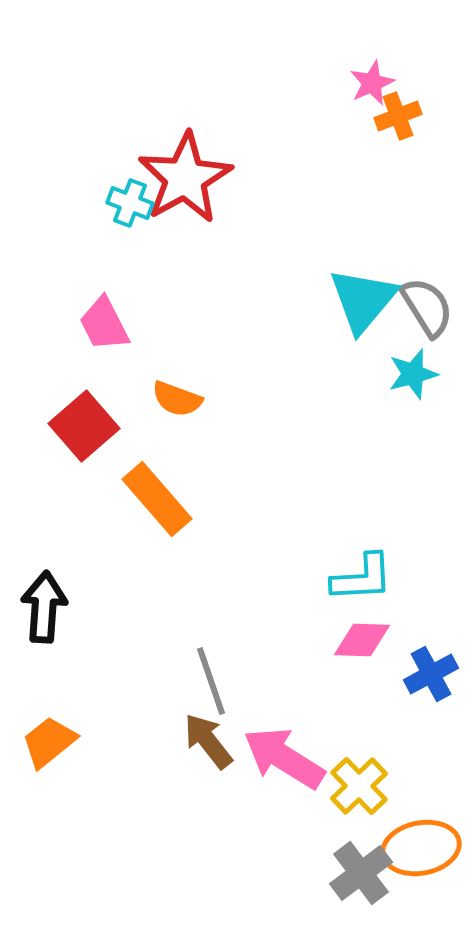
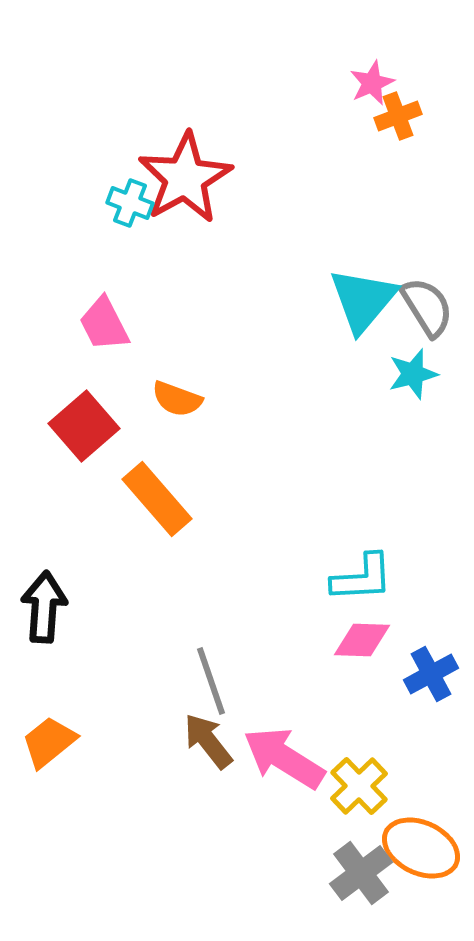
orange ellipse: rotated 36 degrees clockwise
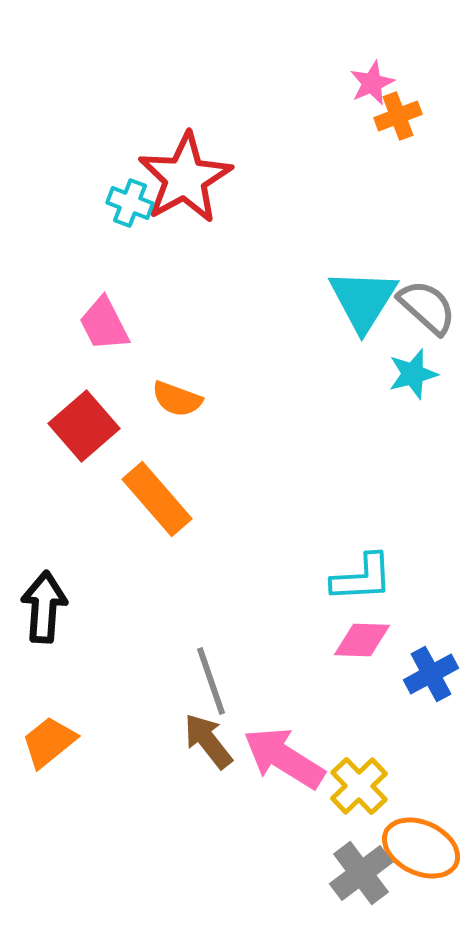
cyan triangle: rotated 8 degrees counterclockwise
gray semicircle: rotated 16 degrees counterclockwise
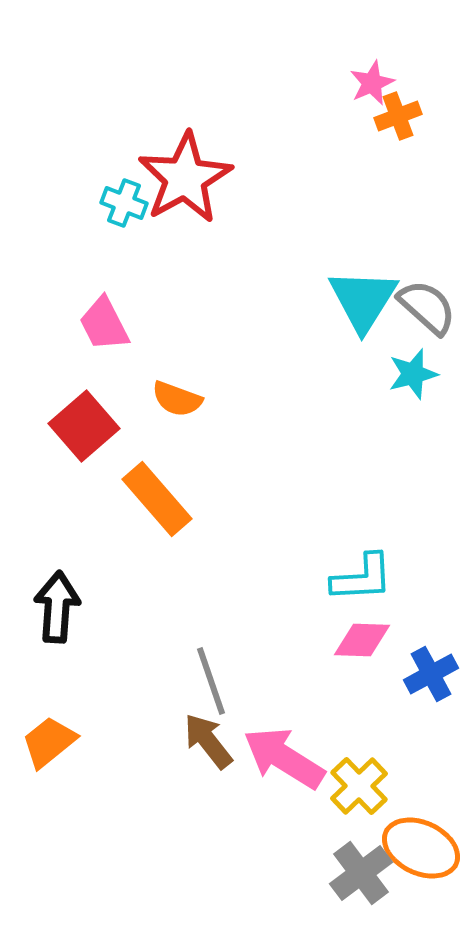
cyan cross: moved 6 px left
black arrow: moved 13 px right
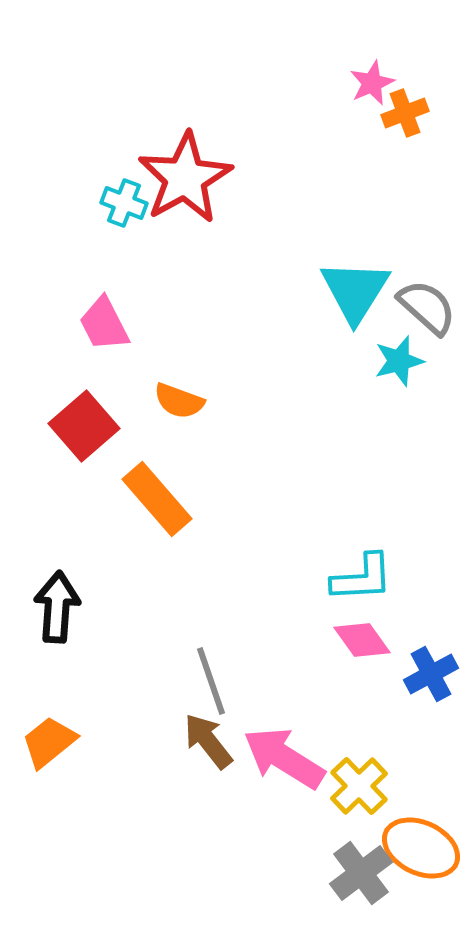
orange cross: moved 7 px right, 3 px up
cyan triangle: moved 8 px left, 9 px up
cyan star: moved 14 px left, 13 px up
orange semicircle: moved 2 px right, 2 px down
pink diamond: rotated 52 degrees clockwise
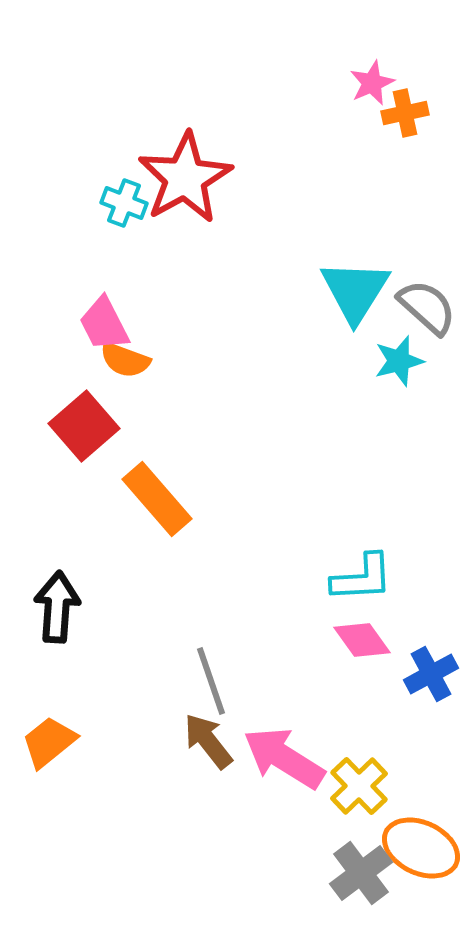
orange cross: rotated 9 degrees clockwise
orange semicircle: moved 54 px left, 41 px up
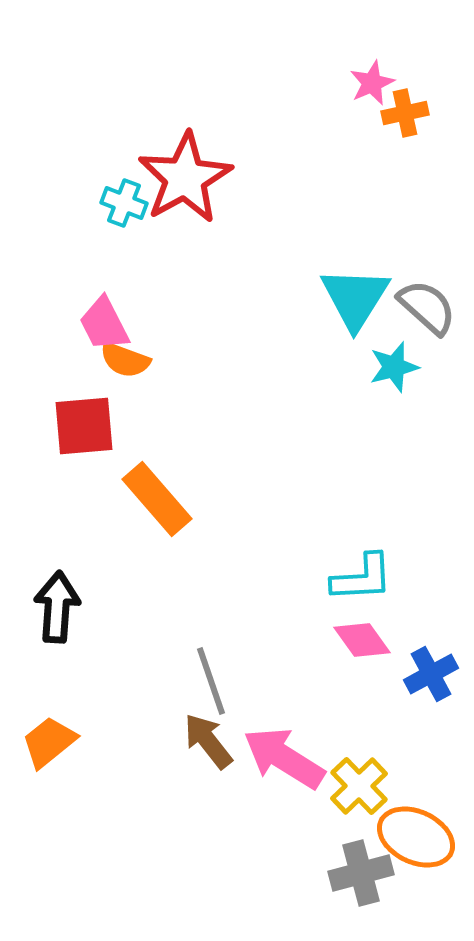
cyan triangle: moved 7 px down
cyan star: moved 5 px left, 6 px down
red square: rotated 36 degrees clockwise
orange ellipse: moved 5 px left, 11 px up
gray cross: rotated 22 degrees clockwise
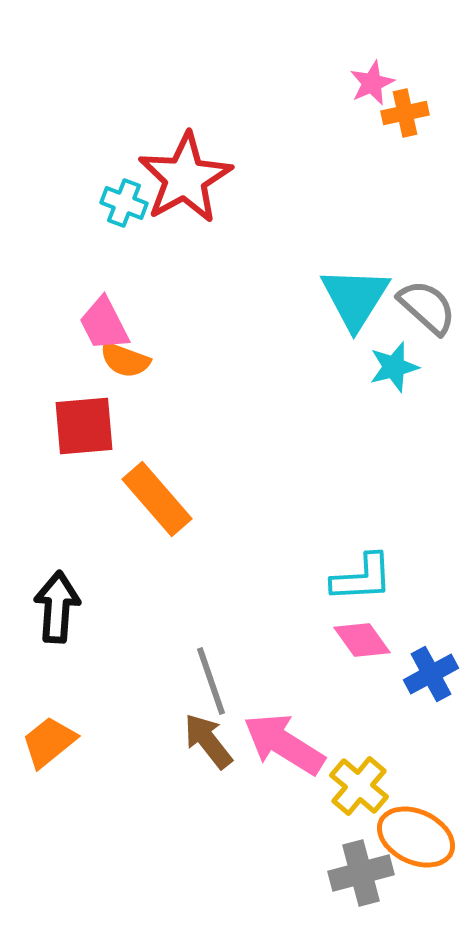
pink arrow: moved 14 px up
yellow cross: rotated 6 degrees counterclockwise
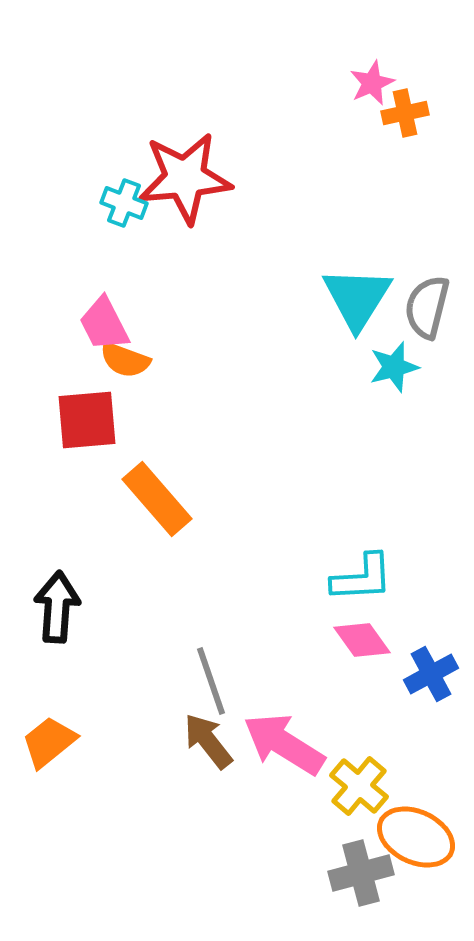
red star: rotated 24 degrees clockwise
cyan triangle: moved 2 px right
gray semicircle: rotated 118 degrees counterclockwise
red square: moved 3 px right, 6 px up
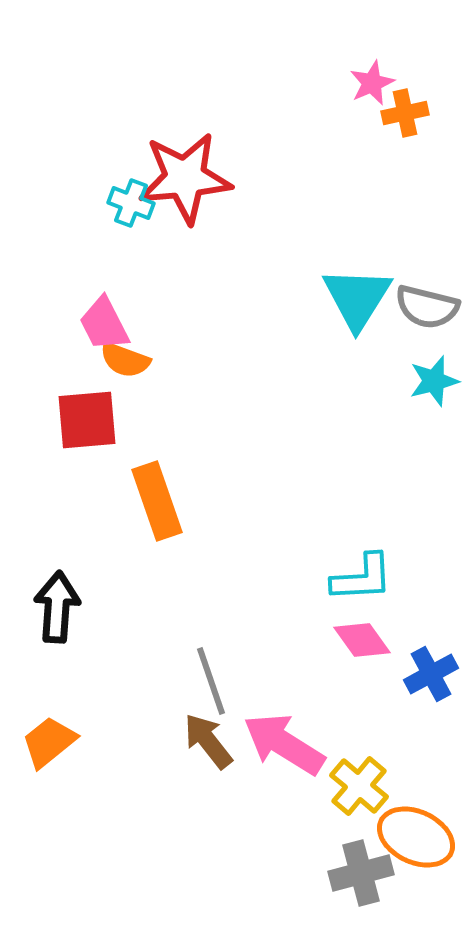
cyan cross: moved 7 px right
gray semicircle: rotated 90 degrees counterclockwise
cyan star: moved 40 px right, 14 px down
orange rectangle: moved 2 px down; rotated 22 degrees clockwise
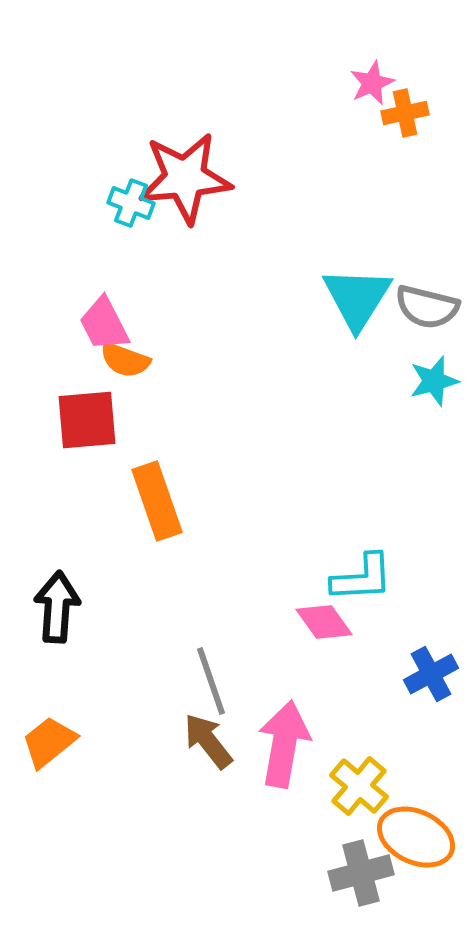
pink diamond: moved 38 px left, 18 px up
pink arrow: rotated 68 degrees clockwise
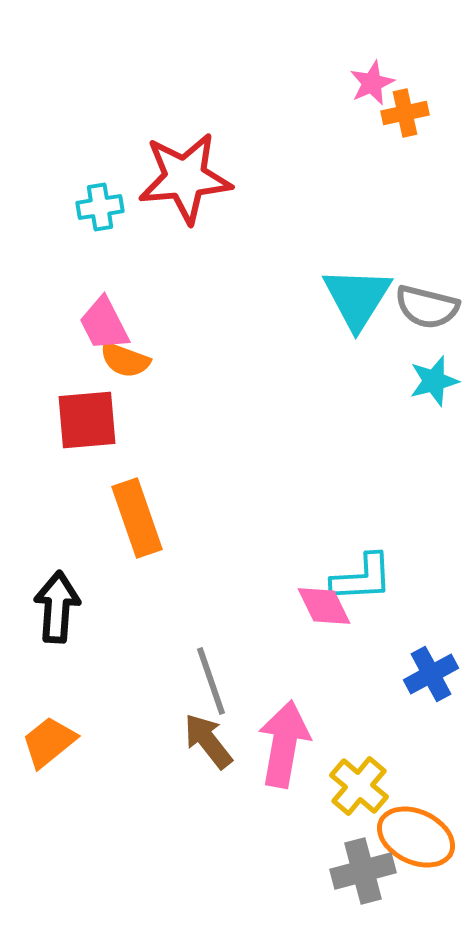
cyan cross: moved 31 px left, 4 px down; rotated 30 degrees counterclockwise
orange rectangle: moved 20 px left, 17 px down
pink diamond: moved 16 px up; rotated 10 degrees clockwise
gray cross: moved 2 px right, 2 px up
